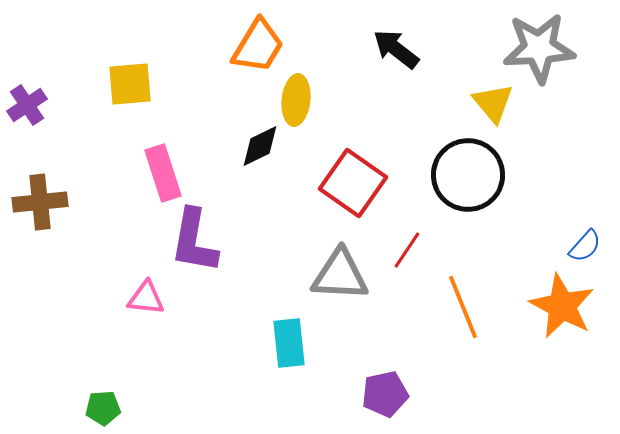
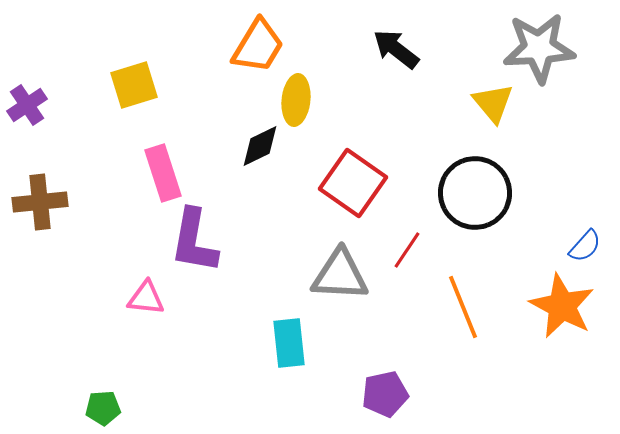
yellow square: moved 4 px right, 1 px down; rotated 12 degrees counterclockwise
black circle: moved 7 px right, 18 px down
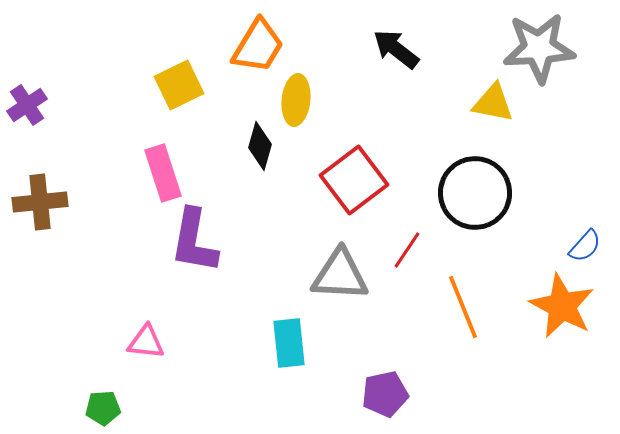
yellow square: moved 45 px right; rotated 9 degrees counterclockwise
yellow triangle: rotated 39 degrees counterclockwise
black diamond: rotated 48 degrees counterclockwise
red square: moved 1 px right, 3 px up; rotated 18 degrees clockwise
pink triangle: moved 44 px down
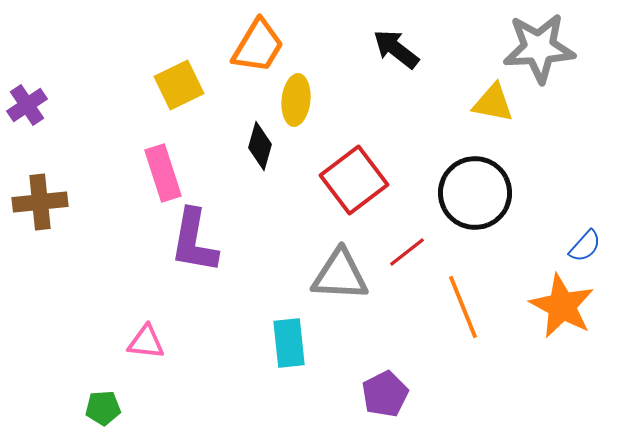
red line: moved 2 px down; rotated 18 degrees clockwise
purple pentagon: rotated 15 degrees counterclockwise
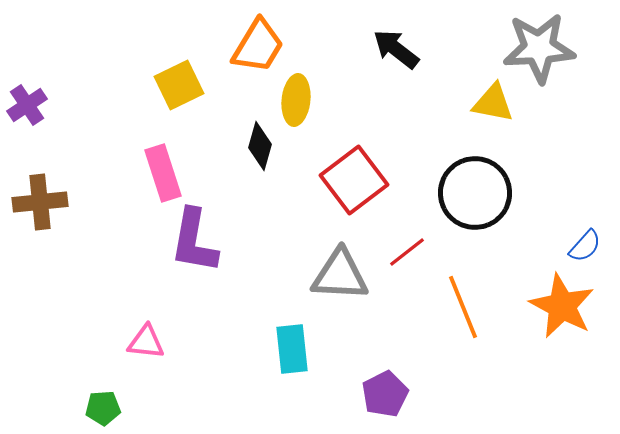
cyan rectangle: moved 3 px right, 6 px down
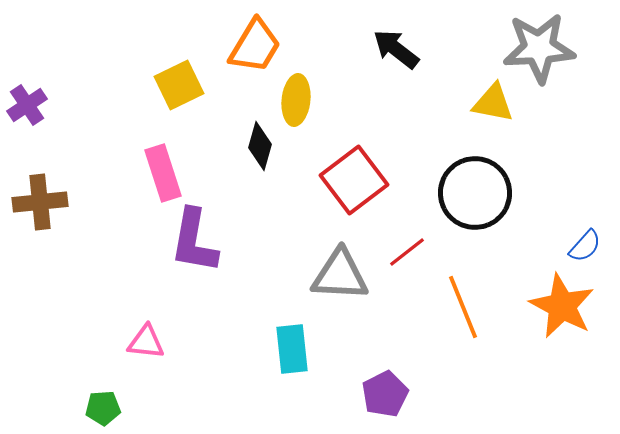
orange trapezoid: moved 3 px left
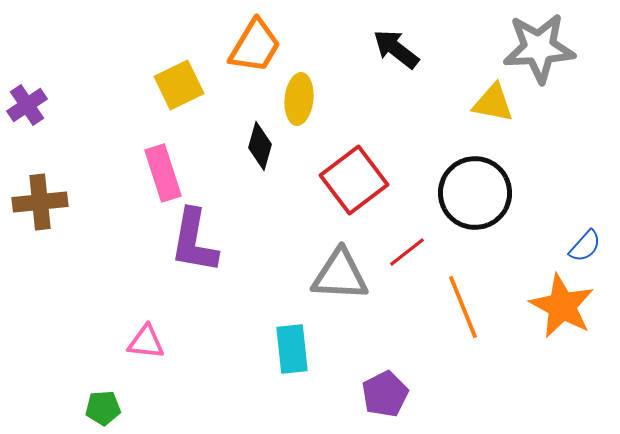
yellow ellipse: moved 3 px right, 1 px up
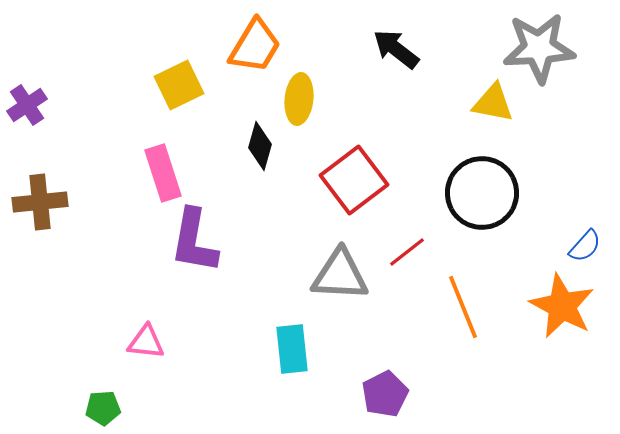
black circle: moved 7 px right
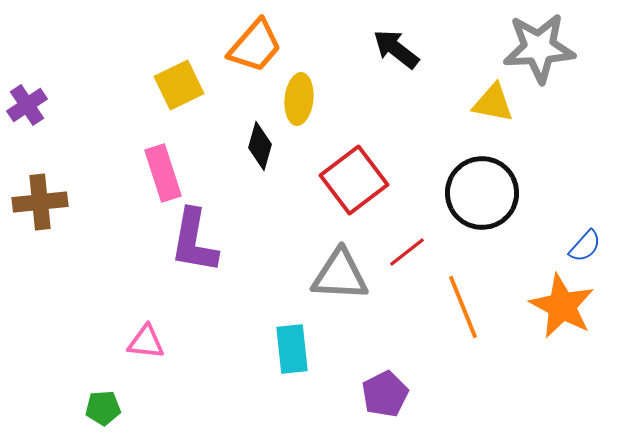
orange trapezoid: rotated 10 degrees clockwise
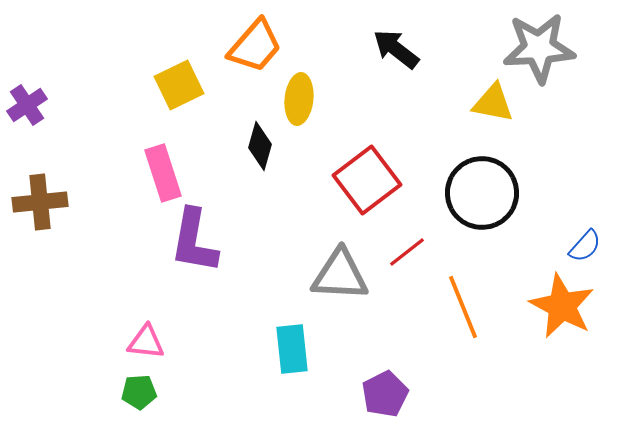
red square: moved 13 px right
green pentagon: moved 36 px right, 16 px up
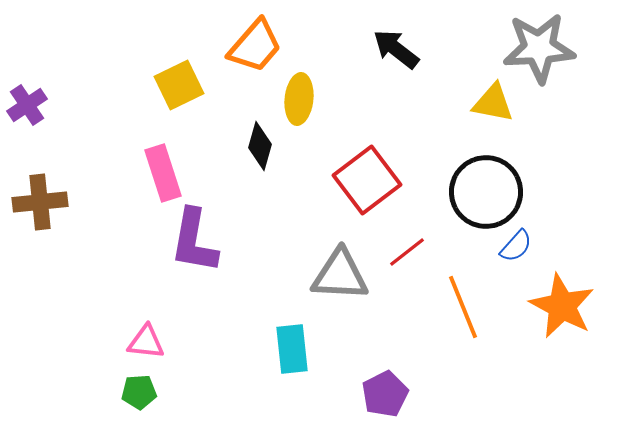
black circle: moved 4 px right, 1 px up
blue semicircle: moved 69 px left
